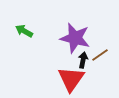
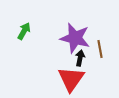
green arrow: rotated 90 degrees clockwise
brown line: moved 6 px up; rotated 66 degrees counterclockwise
black arrow: moved 3 px left, 2 px up
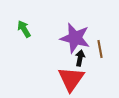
green arrow: moved 2 px up; rotated 60 degrees counterclockwise
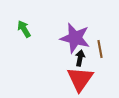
red triangle: moved 9 px right
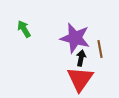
black arrow: moved 1 px right
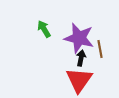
green arrow: moved 20 px right
purple star: moved 4 px right
red triangle: moved 1 px left, 1 px down
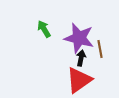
red triangle: rotated 20 degrees clockwise
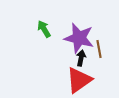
brown line: moved 1 px left
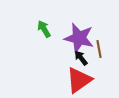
black arrow: rotated 49 degrees counterclockwise
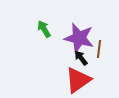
brown line: rotated 18 degrees clockwise
red triangle: moved 1 px left
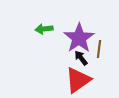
green arrow: rotated 66 degrees counterclockwise
purple star: rotated 24 degrees clockwise
